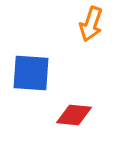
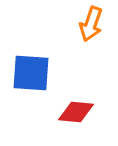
red diamond: moved 2 px right, 3 px up
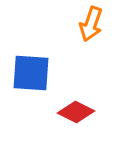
red diamond: rotated 21 degrees clockwise
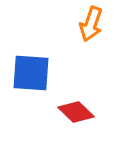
red diamond: rotated 18 degrees clockwise
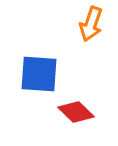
blue square: moved 8 px right, 1 px down
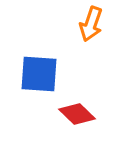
red diamond: moved 1 px right, 2 px down
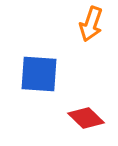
red diamond: moved 9 px right, 4 px down
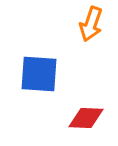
red diamond: rotated 42 degrees counterclockwise
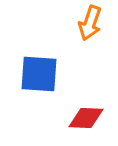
orange arrow: moved 1 px left, 1 px up
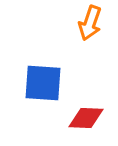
blue square: moved 4 px right, 9 px down
